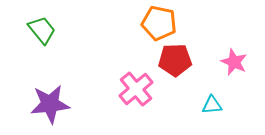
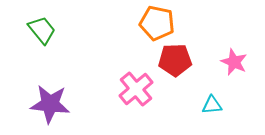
orange pentagon: moved 2 px left
purple star: rotated 12 degrees clockwise
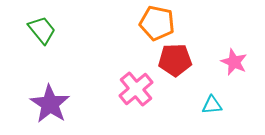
purple star: rotated 27 degrees clockwise
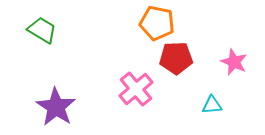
green trapezoid: rotated 20 degrees counterclockwise
red pentagon: moved 1 px right, 2 px up
purple star: moved 6 px right, 3 px down
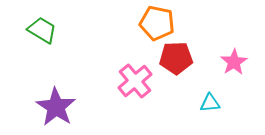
pink star: rotated 16 degrees clockwise
pink cross: moved 1 px left, 8 px up
cyan triangle: moved 2 px left, 2 px up
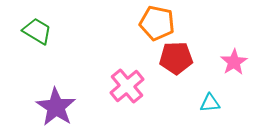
green trapezoid: moved 5 px left, 1 px down
pink cross: moved 8 px left, 5 px down
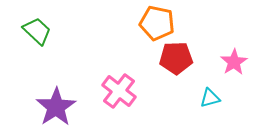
green trapezoid: rotated 12 degrees clockwise
pink cross: moved 8 px left, 5 px down; rotated 12 degrees counterclockwise
cyan triangle: moved 5 px up; rotated 10 degrees counterclockwise
purple star: rotated 6 degrees clockwise
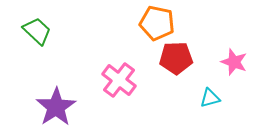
pink star: rotated 20 degrees counterclockwise
pink cross: moved 11 px up
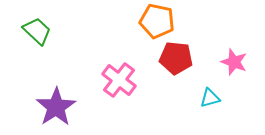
orange pentagon: moved 2 px up
red pentagon: rotated 8 degrees clockwise
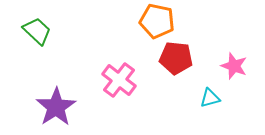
pink star: moved 4 px down
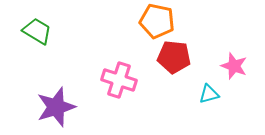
green trapezoid: rotated 12 degrees counterclockwise
red pentagon: moved 2 px left, 1 px up
pink cross: rotated 20 degrees counterclockwise
cyan triangle: moved 1 px left, 4 px up
purple star: rotated 15 degrees clockwise
